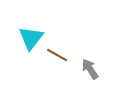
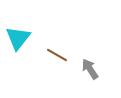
cyan triangle: moved 13 px left
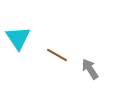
cyan triangle: rotated 12 degrees counterclockwise
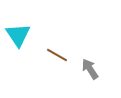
cyan triangle: moved 3 px up
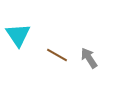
gray arrow: moved 1 px left, 11 px up
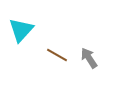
cyan triangle: moved 3 px right, 5 px up; rotated 16 degrees clockwise
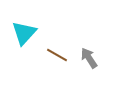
cyan triangle: moved 3 px right, 3 px down
